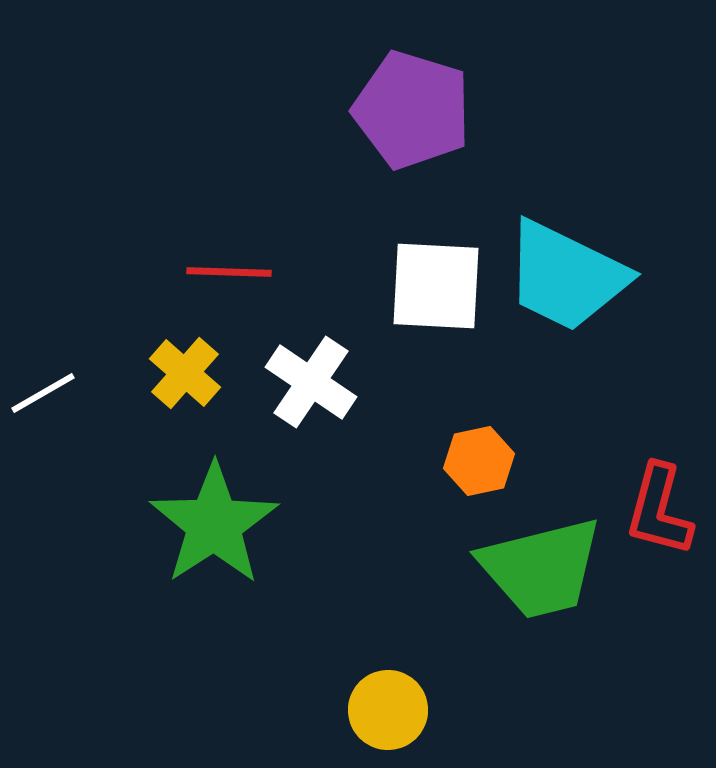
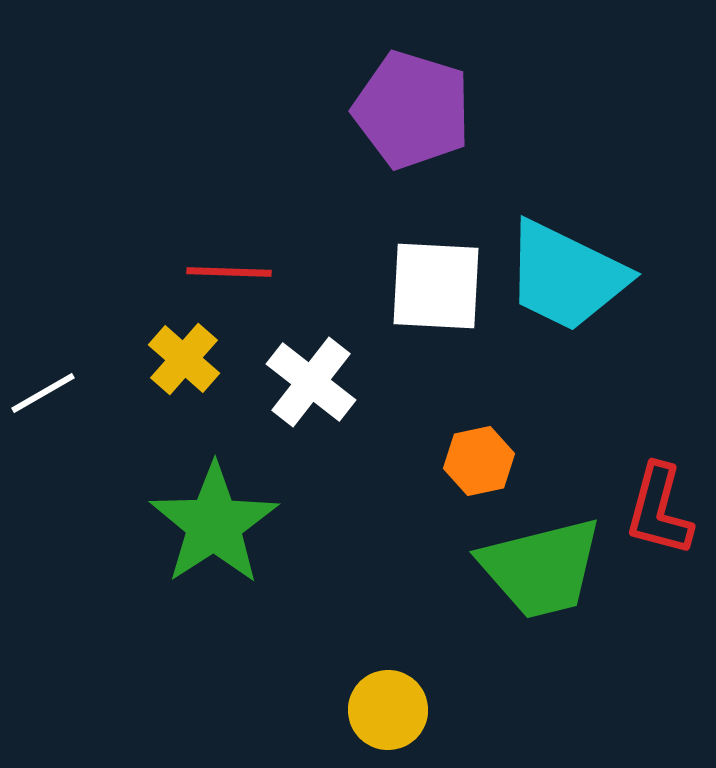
yellow cross: moved 1 px left, 14 px up
white cross: rotated 4 degrees clockwise
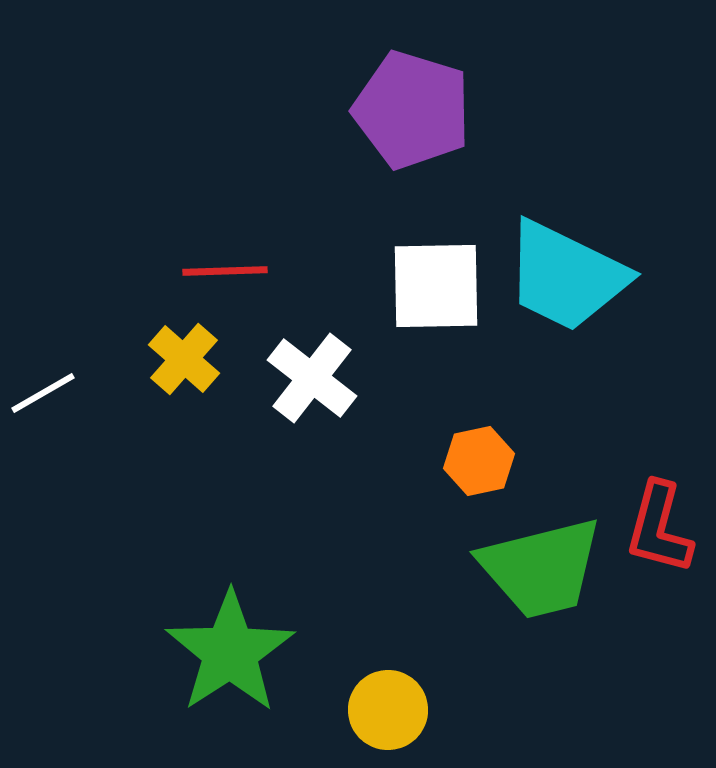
red line: moved 4 px left, 1 px up; rotated 4 degrees counterclockwise
white square: rotated 4 degrees counterclockwise
white cross: moved 1 px right, 4 px up
red L-shape: moved 18 px down
green star: moved 16 px right, 128 px down
